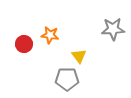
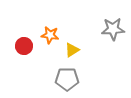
red circle: moved 2 px down
yellow triangle: moved 7 px left, 6 px up; rotated 35 degrees clockwise
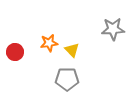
orange star: moved 1 px left, 8 px down; rotated 18 degrees counterclockwise
red circle: moved 9 px left, 6 px down
yellow triangle: rotated 42 degrees counterclockwise
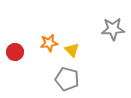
gray pentagon: rotated 15 degrees clockwise
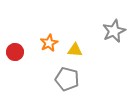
gray star: moved 1 px right, 2 px down; rotated 20 degrees counterclockwise
orange star: rotated 18 degrees counterclockwise
yellow triangle: moved 3 px right; rotated 42 degrees counterclockwise
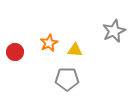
gray pentagon: rotated 15 degrees counterclockwise
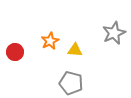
gray star: moved 2 px down
orange star: moved 1 px right, 2 px up
gray pentagon: moved 4 px right, 4 px down; rotated 15 degrees clockwise
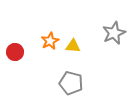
yellow triangle: moved 2 px left, 4 px up
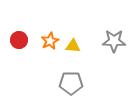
gray star: moved 8 px down; rotated 25 degrees clockwise
red circle: moved 4 px right, 12 px up
gray pentagon: rotated 15 degrees counterclockwise
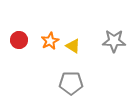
yellow triangle: rotated 28 degrees clockwise
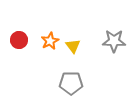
yellow triangle: rotated 21 degrees clockwise
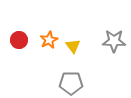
orange star: moved 1 px left, 1 px up
